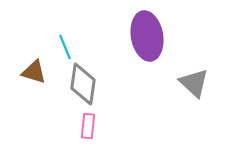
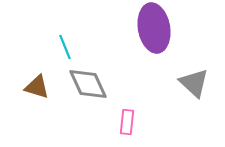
purple ellipse: moved 7 px right, 8 px up
brown triangle: moved 3 px right, 15 px down
gray diamond: moved 5 px right; rotated 33 degrees counterclockwise
pink rectangle: moved 39 px right, 4 px up
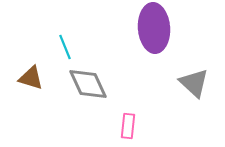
purple ellipse: rotated 6 degrees clockwise
brown triangle: moved 6 px left, 9 px up
pink rectangle: moved 1 px right, 4 px down
